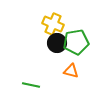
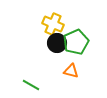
green pentagon: rotated 15 degrees counterclockwise
green line: rotated 18 degrees clockwise
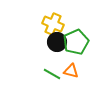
black circle: moved 1 px up
green line: moved 21 px right, 11 px up
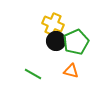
black circle: moved 1 px left, 1 px up
green line: moved 19 px left
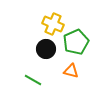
black circle: moved 10 px left, 8 px down
green line: moved 6 px down
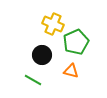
black circle: moved 4 px left, 6 px down
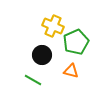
yellow cross: moved 2 px down
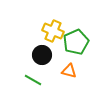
yellow cross: moved 5 px down
orange triangle: moved 2 px left
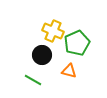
green pentagon: moved 1 px right, 1 px down
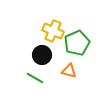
green line: moved 2 px right, 2 px up
